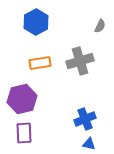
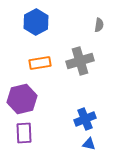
gray semicircle: moved 1 px left, 1 px up; rotated 16 degrees counterclockwise
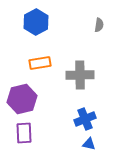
gray cross: moved 14 px down; rotated 16 degrees clockwise
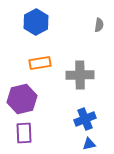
blue triangle: rotated 24 degrees counterclockwise
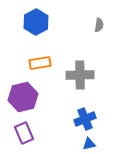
purple hexagon: moved 1 px right, 2 px up
purple rectangle: rotated 20 degrees counterclockwise
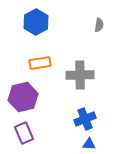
blue triangle: rotated 16 degrees clockwise
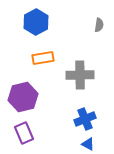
orange rectangle: moved 3 px right, 5 px up
blue triangle: moved 1 px left; rotated 24 degrees clockwise
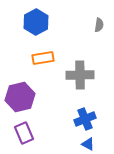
purple hexagon: moved 3 px left
